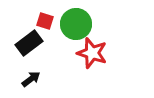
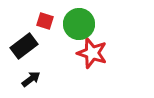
green circle: moved 3 px right
black rectangle: moved 5 px left, 3 px down
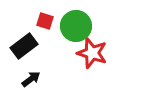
green circle: moved 3 px left, 2 px down
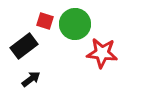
green circle: moved 1 px left, 2 px up
red star: moved 10 px right; rotated 12 degrees counterclockwise
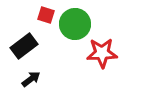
red square: moved 1 px right, 6 px up
red star: rotated 8 degrees counterclockwise
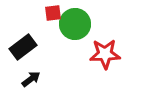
red square: moved 7 px right, 2 px up; rotated 24 degrees counterclockwise
black rectangle: moved 1 px left, 1 px down
red star: moved 3 px right, 1 px down
